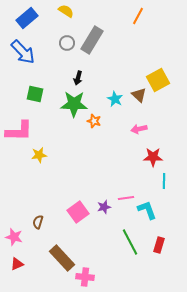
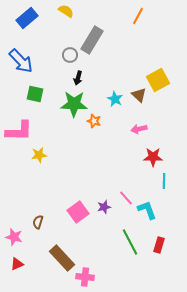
gray circle: moved 3 px right, 12 px down
blue arrow: moved 2 px left, 9 px down
pink line: rotated 56 degrees clockwise
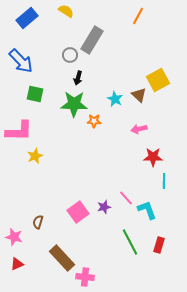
orange star: rotated 16 degrees counterclockwise
yellow star: moved 4 px left, 1 px down; rotated 14 degrees counterclockwise
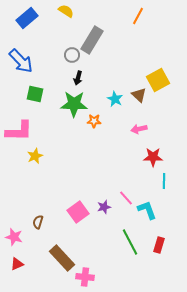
gray circle: moved 2 px right
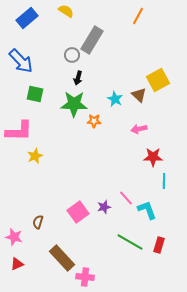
green line: rotated 32 degrees counterclockwise
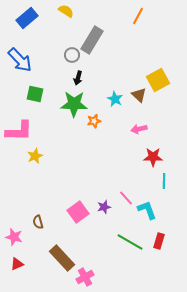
blue arrow: moved 1 px left, 1 px up
orange star: rotated 16 degrees counterclockwise
brown semicircle: rotated 32 degrees counterclockwise
red rectangle: moved 4 px up
pink cross: rotated 36 degrees counterclockwise
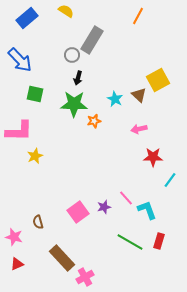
cyan line: moved 6 px right, 1 px up; rotated 35 degrees clockwise
